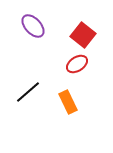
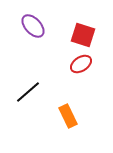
red square: rotated 20 degrees counterclockwise
red ellipse: moved 4 px right
orange rectangle: moved 14 px down
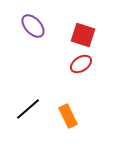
black line: moved 17 px down
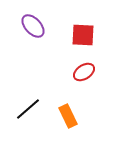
red square: rotated 15 degrees counterclockwise
red ellipse: moved 3 px right, 8 px down
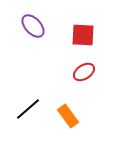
orange rectangle: rotated 10 degrees counterclockwise
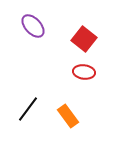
red square: moved 1 px right, 4 px down; rotated 35 degrees clockwise
red ellipse: rotated 40 degrees clockwise
black line: rotated 12 degrees counterclockwise
